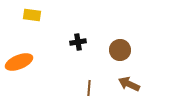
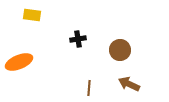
black cross: moved 3 px up
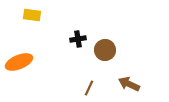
brown circle: moved 15 px left
brown line: rotated 21 degrees clockwise
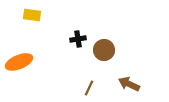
brown circle: moved 1 px left
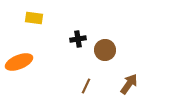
yellow rectangle: moved 2 px right, 3 px down
brown circle: moved 1 px right
brown arrow: rotated 100 degrees clockwise
brown line: moved 3 px left, 2 px up
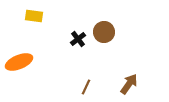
yellow rectangle: moved 2 px up
black cross: rotated 28 degrees counterclockwise
brown circle: moved 1 px left, 18 px up
brown line: moved 1 px down
